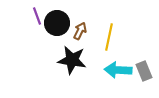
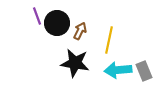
yellow line: moved 3 px down
black star: moved 3 px right, 3 px down
cyan arrow: rotated 8 degrees counterclockwise
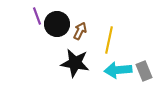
black circle: moved 1 px down
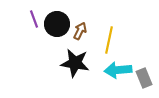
purple line: moved 3 px left, 3 px down
gray rectangle: moved 7 px down
